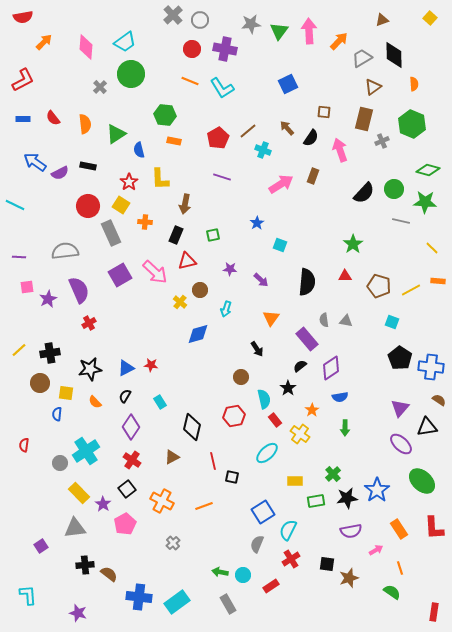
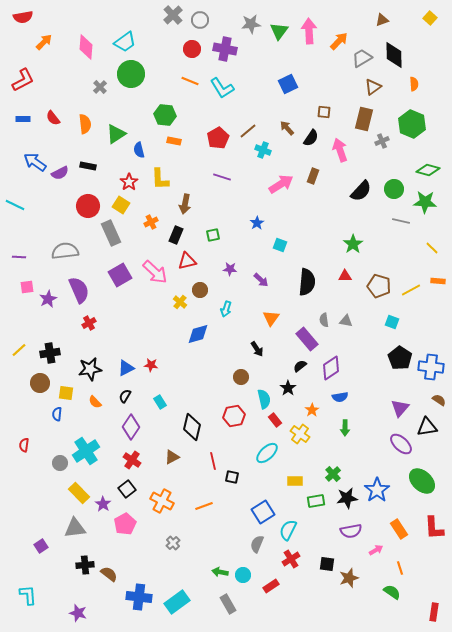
black semicircle at (364, 193): moved 3 px left, 2 px up
orange cross at (145, 222): moved 6 px right; rotated 32 degrees counterclockwise
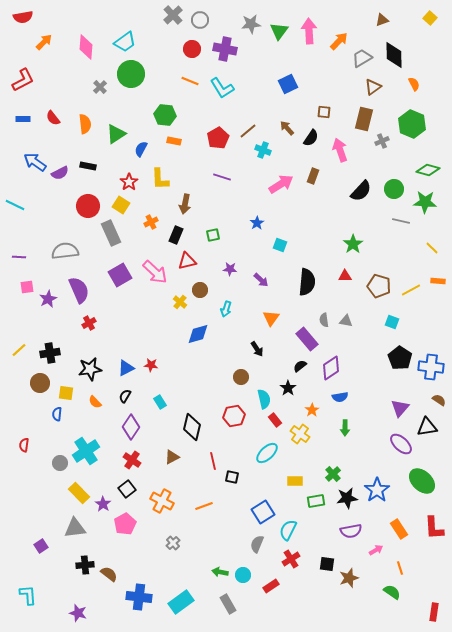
orange semicircle at (414, 84): rotated 24 degrees counterclockwise
blue semicircle at (139, 150): moved 2 px right, 1 px up; rotated 42 degrees clockwise
cyan rectangle at (177, 602): moved 4 px right
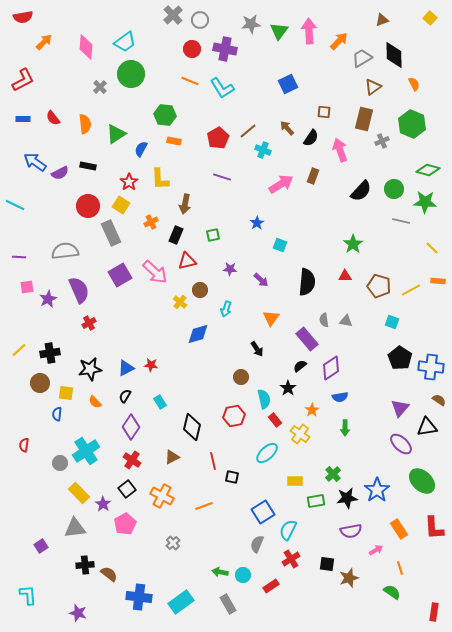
orange cross at (162, 501): moved 5 px up
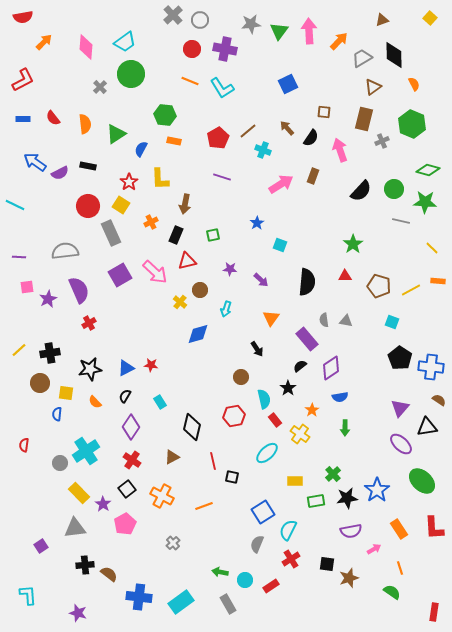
pink arrow at (376, 550): moved 2 px left, 1 px up
cyan circle at (243, 575): moved 2 px right, 5 px down
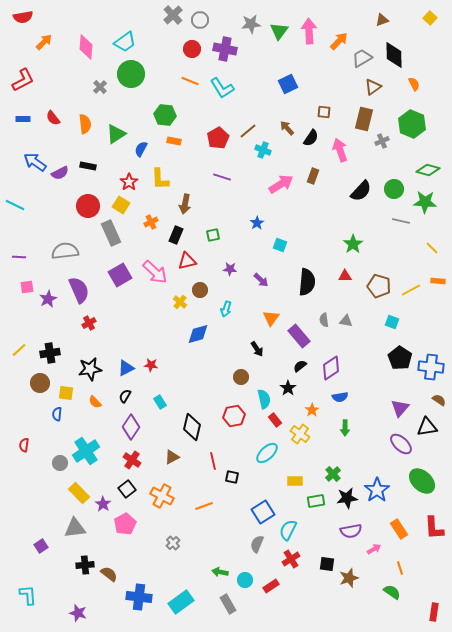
purple rectangle at (307, 339): moved 8 px left, 3 px up
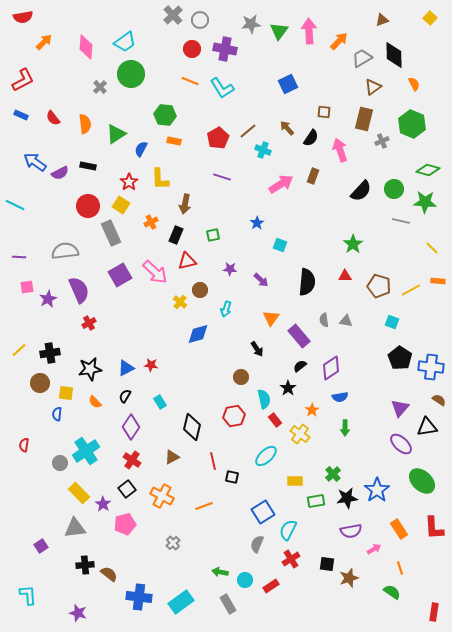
blue rectangle at (23, 119): moved 2 px left, 4 px up; rotated 24 degrees clockwise
cyan ellipse at (267, 453): moved 1 px left, 3 px down
pink pentagon at (125, 524): rotated 15 degrees clockwise
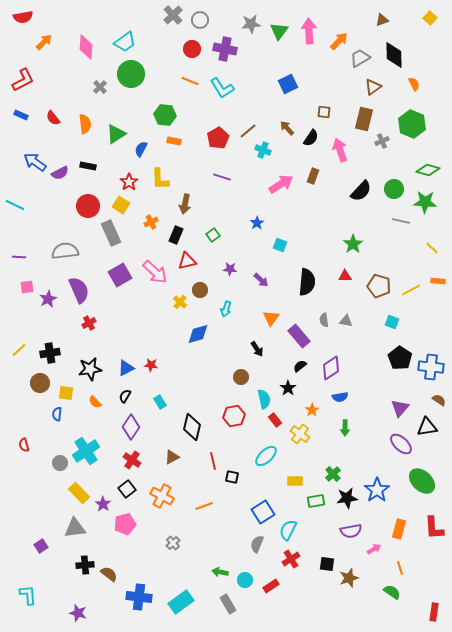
gray trapezoid at (362, 58): moved 2 px left
green square at (213, 235): rotated 24 degrees counterclockwise
red semicircle at (24, 445): rotated 24 degrees counterclockwise
orange rectangle at (399, 529): rotated 48 degrees clockwise
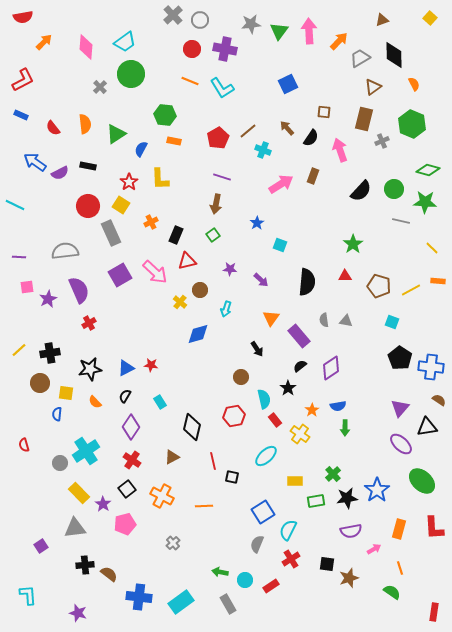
red semicircle at (53, 118): moved 10 px down
brown arrow at (185, 204): moved 31 px right
blue semicircle at (340, 397): moved 2 px left, 9 px down
orange line at (204, 506): rotated 18 degrees clockwise
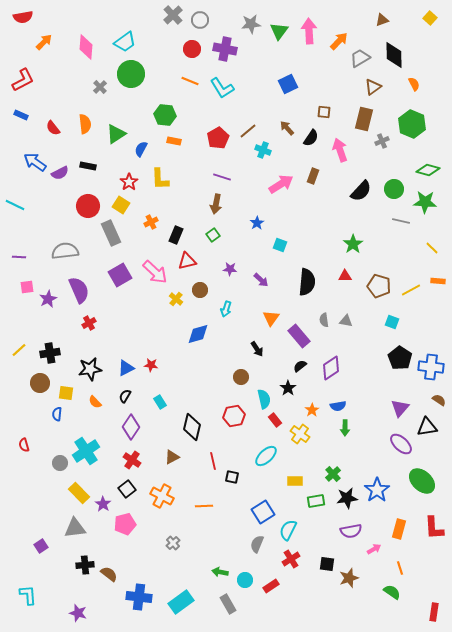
yellow cross at (180, 302): moved 4 px left, 3 px up
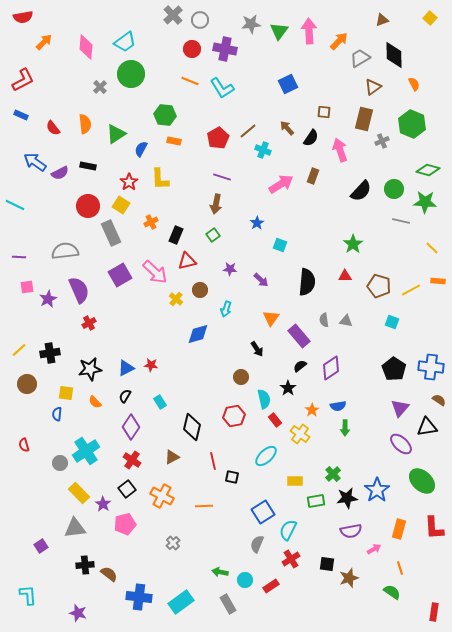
black pentagon at (400, 358): moved 6 px left, 11 px down
brown circle at (40, 383): moved 13 px left, 1 px down
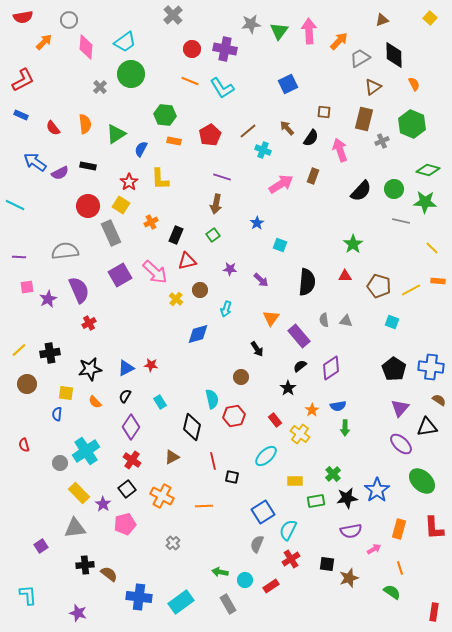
gray circle at (200, 20): moved 131 px left
red pentagon at (218, 138): moved 8 px left, 3 px up
cyan semicircle at (264, 399): moved 52 px left
